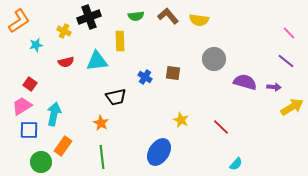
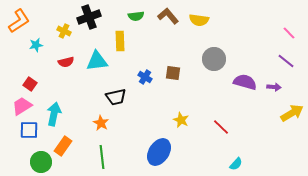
yellow arrow: moved 6 px down
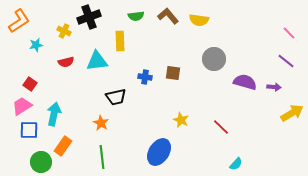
blue cross: rotated 24 degrees counterclockwise
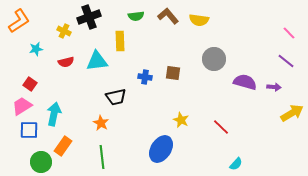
cyan star: moved 4 px down
blue ellipse: moved 2 px right, 3 px up
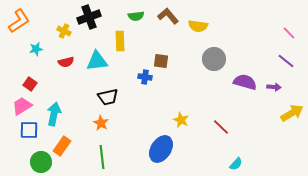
yellow semicircle: moved 1 px left, 6 px down
brown square: moved 12 px left, 12 px up
black trapezoid: moved 8 px left
orange rectangle: moved 1 px left
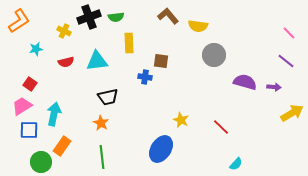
green semicircle: moved 20 px left, 1 px down
yellow rectangle: moved 9 px right, 2 px down
gray circle: moved 4 px up
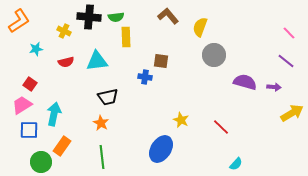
black cross: rotated 25 degrees clockwise
yellow semicircle: moved 2 px right, 1 px down; rotated 102 degrees clockwise
yellow rectangle: moved 3 px left, 6 px up
pink trapezoid: moved 1 px up
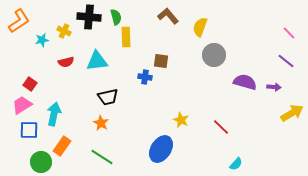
green semicircle: rotated 98 degrees counterclockwise
cyan star: moved 6 px right, 9 px up
green line: rotated 50 degrees counterclockwise
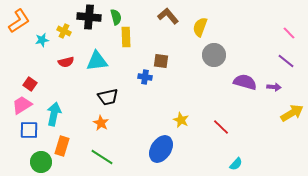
orange rectangle: rotated 18 degrees counterclockwise
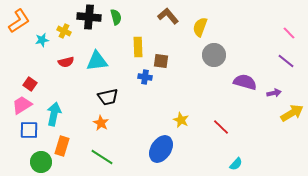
yellow rectangle: moved 12 px right, 10 px down
purple arrow: moved 6 px down; rotated 16 degrees counterclockwise
